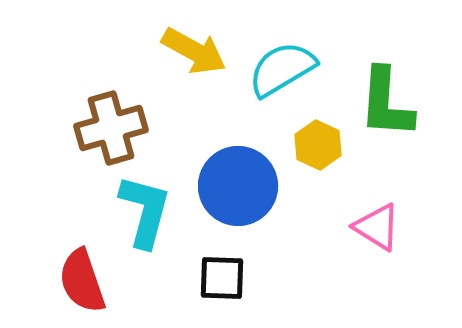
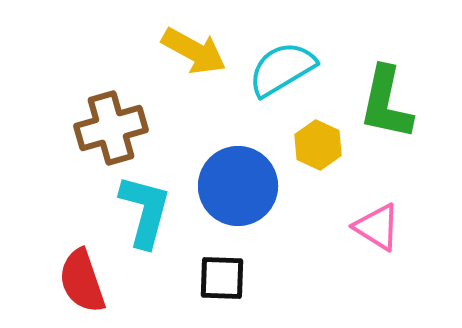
green L-shape: rotated 8 degrees clockwise
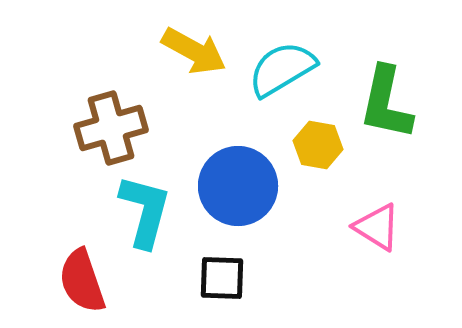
yellow hexagon: rotated 15 degrees counterclockwise
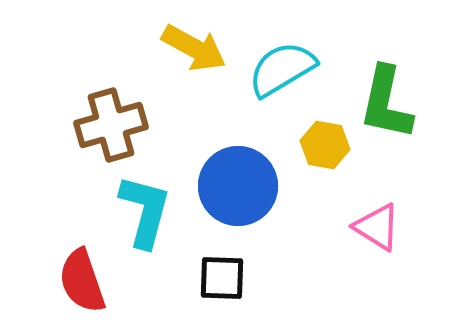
yellow arrow: moved 3 px up
brown cross: moved 3 px up
yellow hexagon: moved 7 px right
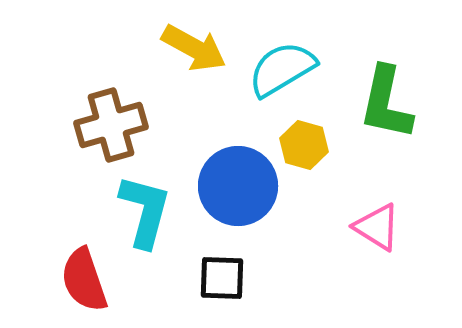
yellow hexagon: moved 21 px left; rotated 6 degrees clockwise
red semicircle: moved 2 px right, 1 px up
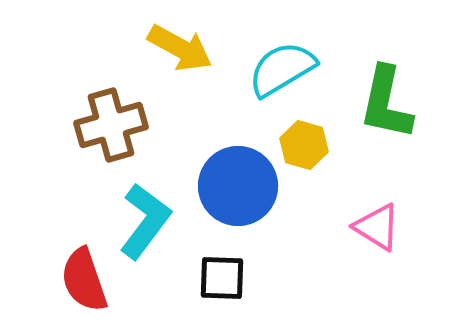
yellow arrow: moved 14 px left
cyan L-shape: moved 10 px down; rotated 22 degrees clockwise
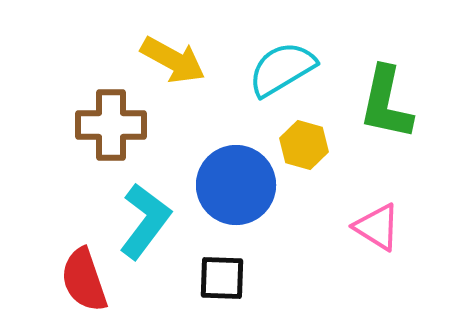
yellow arrow: moved 7 px left, 12 px down
brown cross: rotated 16 degrees clockwise
blue circle: moved 2 px left, 1 px up
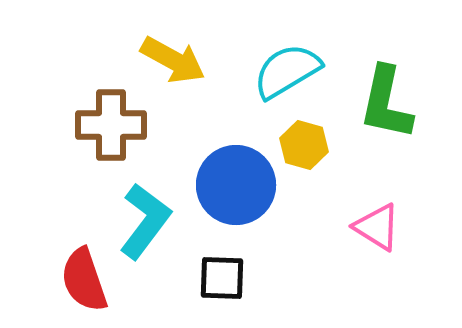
cyan semicircle: moved 5 px right, 2 px down
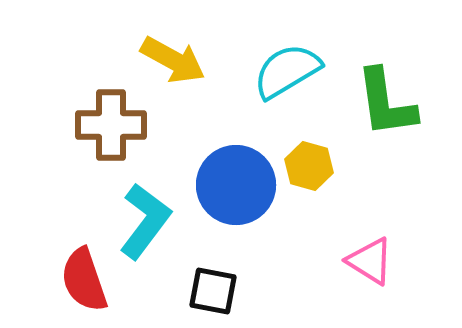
green L-shape: rotated 20 degrees counterclockwise
yellow hexagon: moved 5 px right, 21 px down
pink triangle: moved 7 px left, 34 px down
black square: moved 9 px left, 13 px down; rotated 9 degrees clockwise
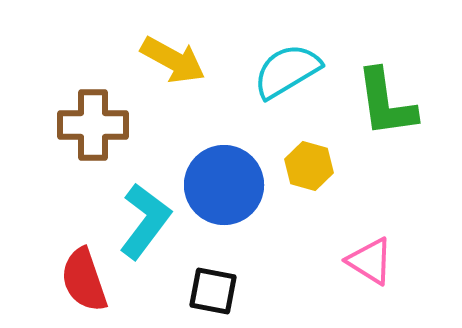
brown cross: moved 18 px left
blue circle: moved 12 px left
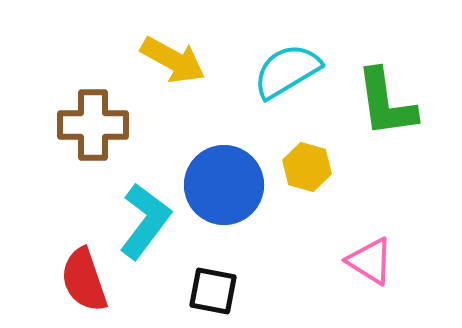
yellow hexagon: moved 2 px left, 1 px down
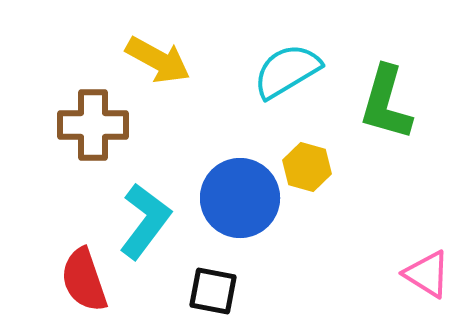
yellow arrow: moved 15 px left
green L-shape: rotated 24 degrees clockwise
blue circle: moved 16 px right, 13 px down
pink triangle: moved 57 px right, 13 px down
